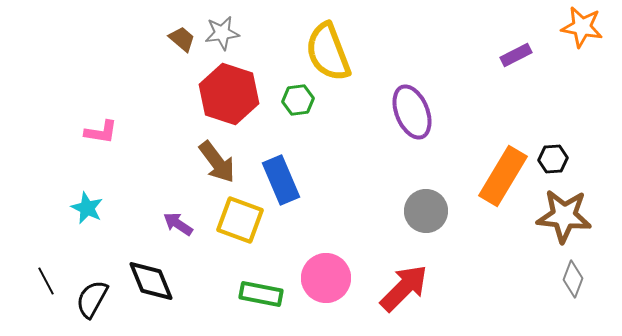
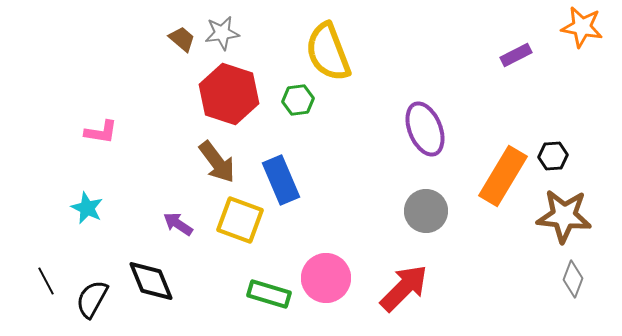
purple ellipse: moved 13 px right, 17 px down
black hexagon: moved 3 px up
green rectangle: moved 8 px right; rotated 6 degrees clockwise
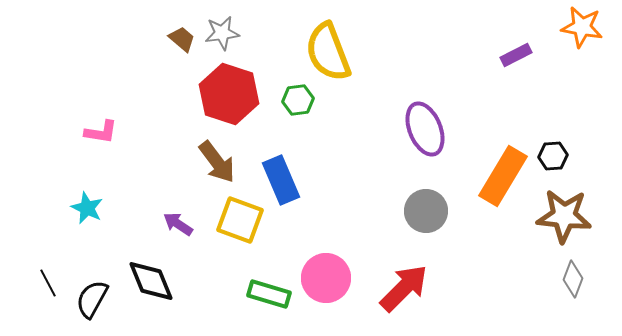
black line: moved 2 px right, 2 px down
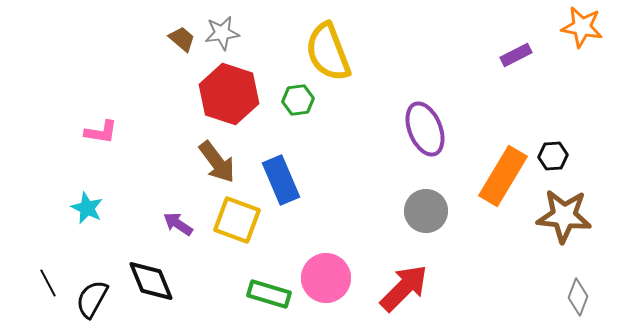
yellow square: moved 3 px left
gray diamond: moved 5 px right, 18 px down
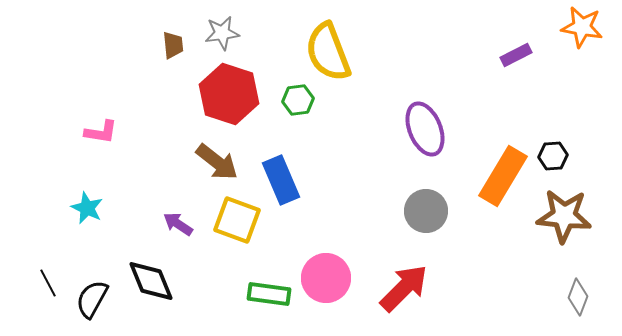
brown trapezoid: moved 9 px left, 6 px down; rotated 44 degrees clockwise
brown arrow: rotated 15 degrees counterclockwise
green rectangle: rotated 9 degrees counterclockwise
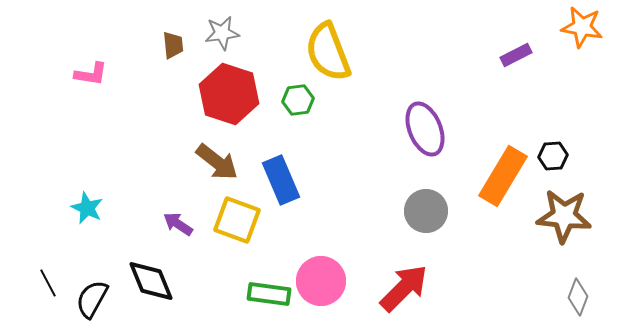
pink L-shape: moved 10 px left, 58 px up
pink circle: moved 5 px left, 3 px down
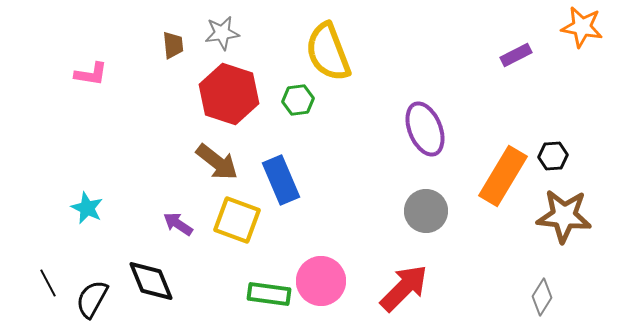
gray diamond: moved 36 px left; rotated 12 degrees clockwise
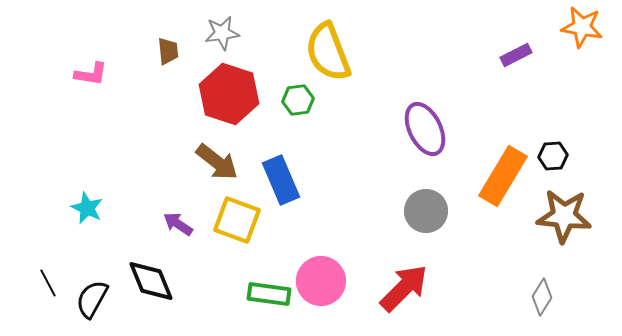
brown trapezoid: moved 5 px left, 6 px down
purple ellipse: rotated 4 degrees counterclockwise
